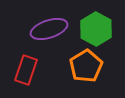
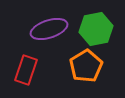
green hexagon: rotated 20 degrees clockwise
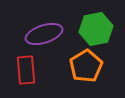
purple ellipse: moved 5 px left, 5 px down
red rectangle: rotated 24 degrees counterclockwise
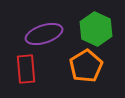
green hexagon: rotated 24 degrees counterclockwise
red rectangle: moved 1 px up
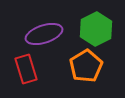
green hexagon: rotated 8 degrees clockwise
red rectangle: rotated 12 degrees counterclockwise
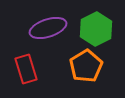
purple ellipse: moved 4 px right, 6 px up
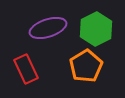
red rectangle: rotated 8 degrees counterclockwise
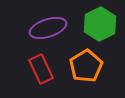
green hexagon: moved 4 px right, 5 px up
red rectangle: moved 15 px right
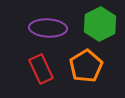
purple ellipse: rotated 21 degrees clockwise
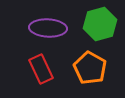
green hexagon: rotated 12 degrees clockwise
orange pentagon: moved 4 px right, 2 px down; rotated 12 degrees counterclockwise
